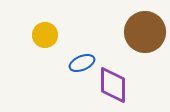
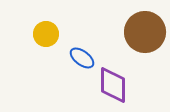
yellow circle: moved 1 px right, 1 px up
blue ellipse: moved 5 px up; rotated 60 degrees clockwise
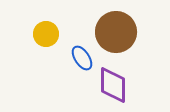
brown circle: moved 29 px left
blue ellipse: rotated 20 degrees clockwise
